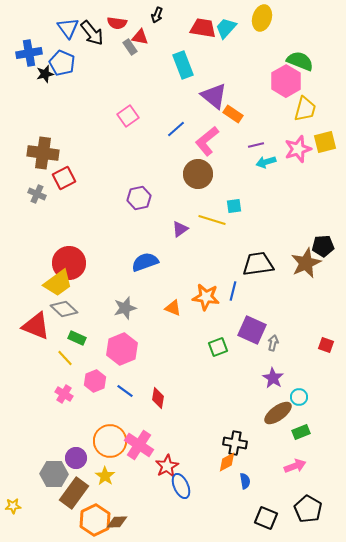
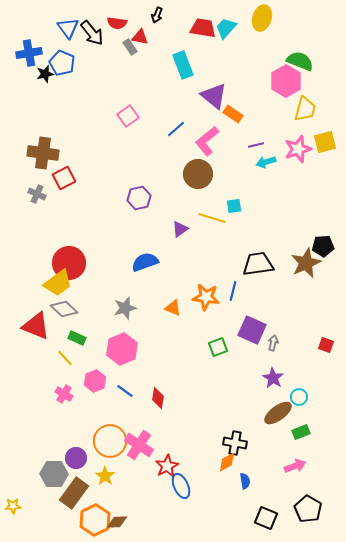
yellow line at (212, 220): moved 2 px up
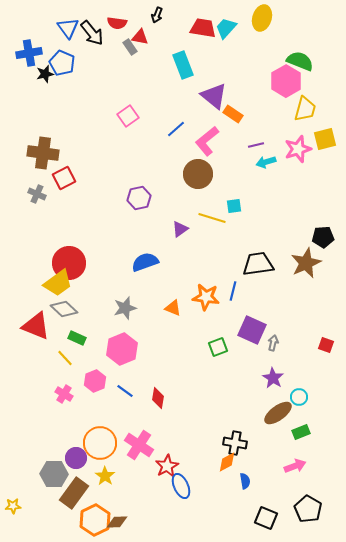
yellow square at (325, 142): moved 3 px up
black pentagon at (323, 246): moved 9 px up
orange circle at (110, 441): moved 10 px left, 2 px down
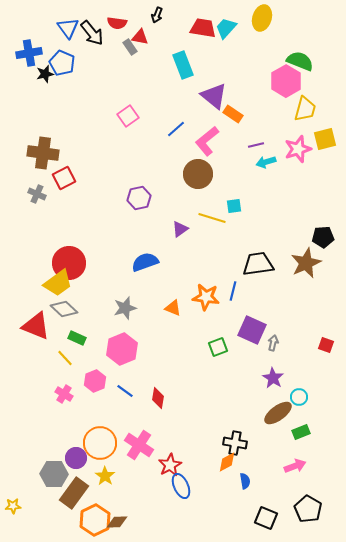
red star at (167, 466): moved 3 px right, 1 px up
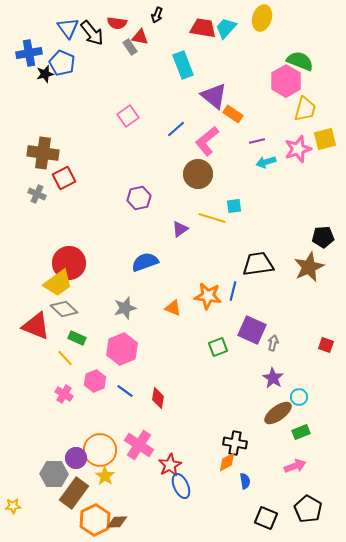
purple line at (256, 145): moved 1 px right, 4 px up
brown star at (306, 263): moved 3 px right, 4 px down
orange star at (206, 297): moved 2 px right, 1 px up
orange circle at (100, 443): moved 7 px down
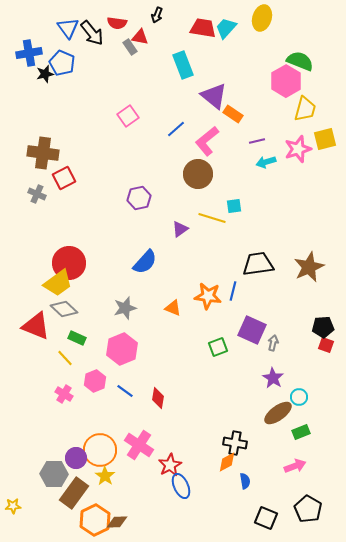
black pentagon at (323, 237): moved 90 px down
blue semicircle at (145, 262): rotated 152 degrees clockwise
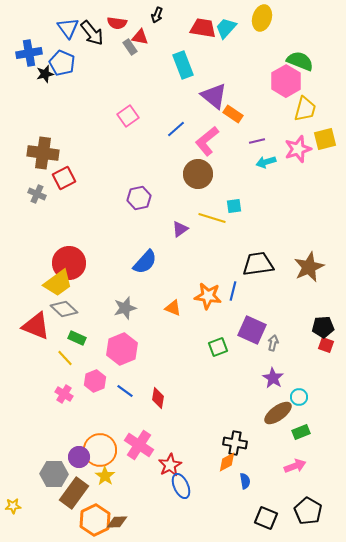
purple circle at (76, 458): moved 3 px right, 1 px up
black pentagon at (308, 509): moved 2 px down
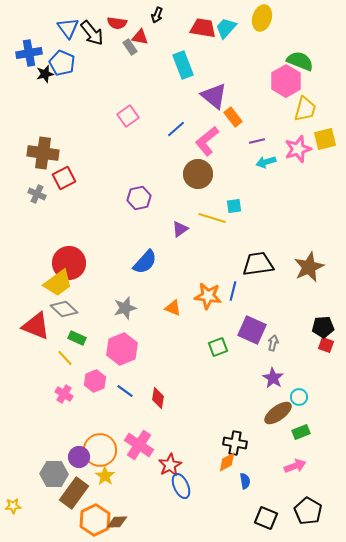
orange rectangle at (233, 114): moved 3 px down; rotated 18 degrees clockwise
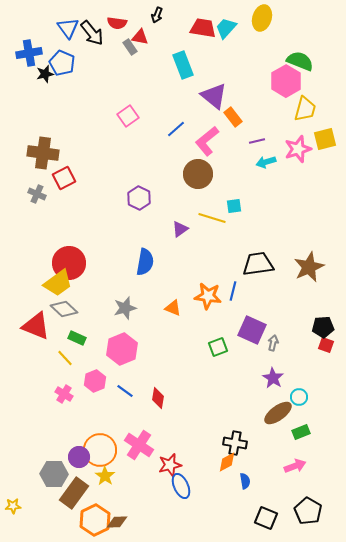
purple hexagon at (139, 198): rotated 20 degrees counterclockwise
blue semicircle at (145, 262): rotated 32 degrees counterclockwise
red star at (170, 465): rotated 15 degrees clockwise
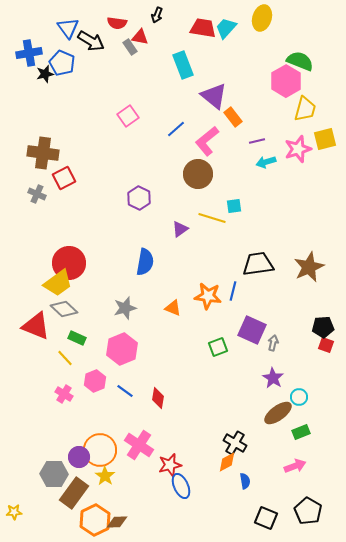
black arrow at (92, 33): moved 1 px left, 8 px down; rotated 20 degrees counterclockwise
black cross at (235, 443): rotated 20 degrees clockwise
yellow star at (13, 506): moved 1 px right, 6 px down
